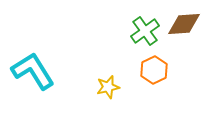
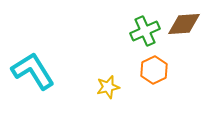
green cross: rotated 12 degrees clockwise
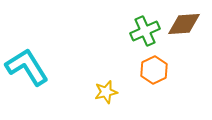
cyan L-shape: moved 6 px left, 4 px up
yellow star: moved 2 px left, 5 px down
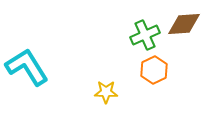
green cross: moved 4 px down
yellow star: rotated 15 degrees clockwise
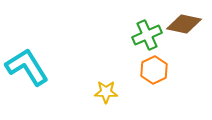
brown diamond: rotated 16 degrees clockwise
green cross: moved 2 px right
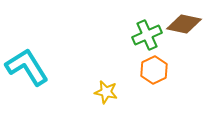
yellow star: rotated 10 degrees clockwise
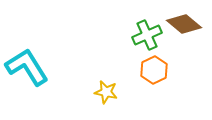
brown diamond: rotated 28 degrees clockwise
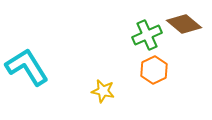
yellow star: moved 3 px left, 1 px up
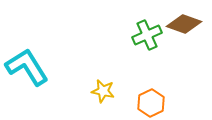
brown diamond: rotated 20 degrees counterclockwise
orange hexagon: moved 3 px left, 33 px down
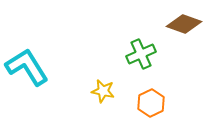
green cross: moved 6 px left, 19 px down
